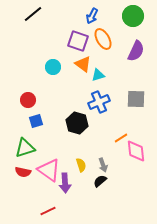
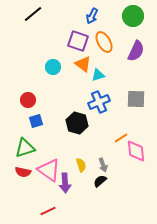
orange ellipse: moved 1 px right, 3 px down
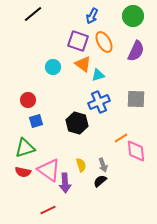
red line: moved 1 px up
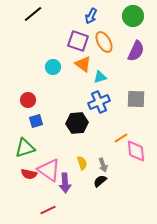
blue arrow: moved 1 px left
cyan triangle: moved 2 px right, 2 px down
black hexagon: rotated 20 degrees counterclockwise
yellow semicircle: moved 1 px right, 2 px up
red semicircle: moved 6 px right, 2 px down
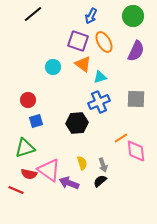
purple arrow: moved 4 px right; rotated 114 degrees clockwise
red line: moved 32 px left, 20 px up; rotated 49 degrees clockwise
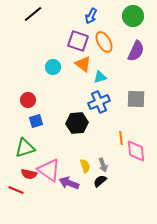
orange line: rotated 64 degrees counterclockwise
yellow semicircle: moved 3 px right, 3 px down
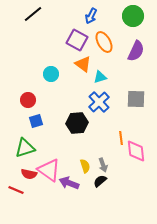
purple square: moved 1 px left, 1 px up; rotated 10 degrees clockwise
cyan circle: moved 2 px left, 7 px down
blue cross: rotated 20 degrees counterclockwise
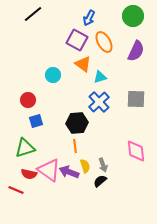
blue arrow: moved 2 px left, 2 px down
cyan circle: moved 2 px right, 1 px down
orange line: moved 46 px left, 8 px down
purple arrow: moved 11 px up
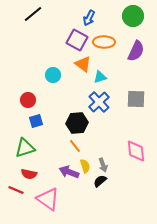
orange ellipse: rotated 60 degrees counterclockwise
orange line: rotated 32 degrees counterclockwise
pink triangle: moved 1 px left, 29 px down
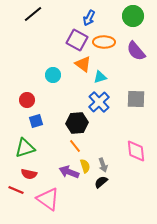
purple semicircle: rotated 115 degrees clockwise
red circle: moved 1 px left
black semicircle: moved 1 px right, 1 px down
